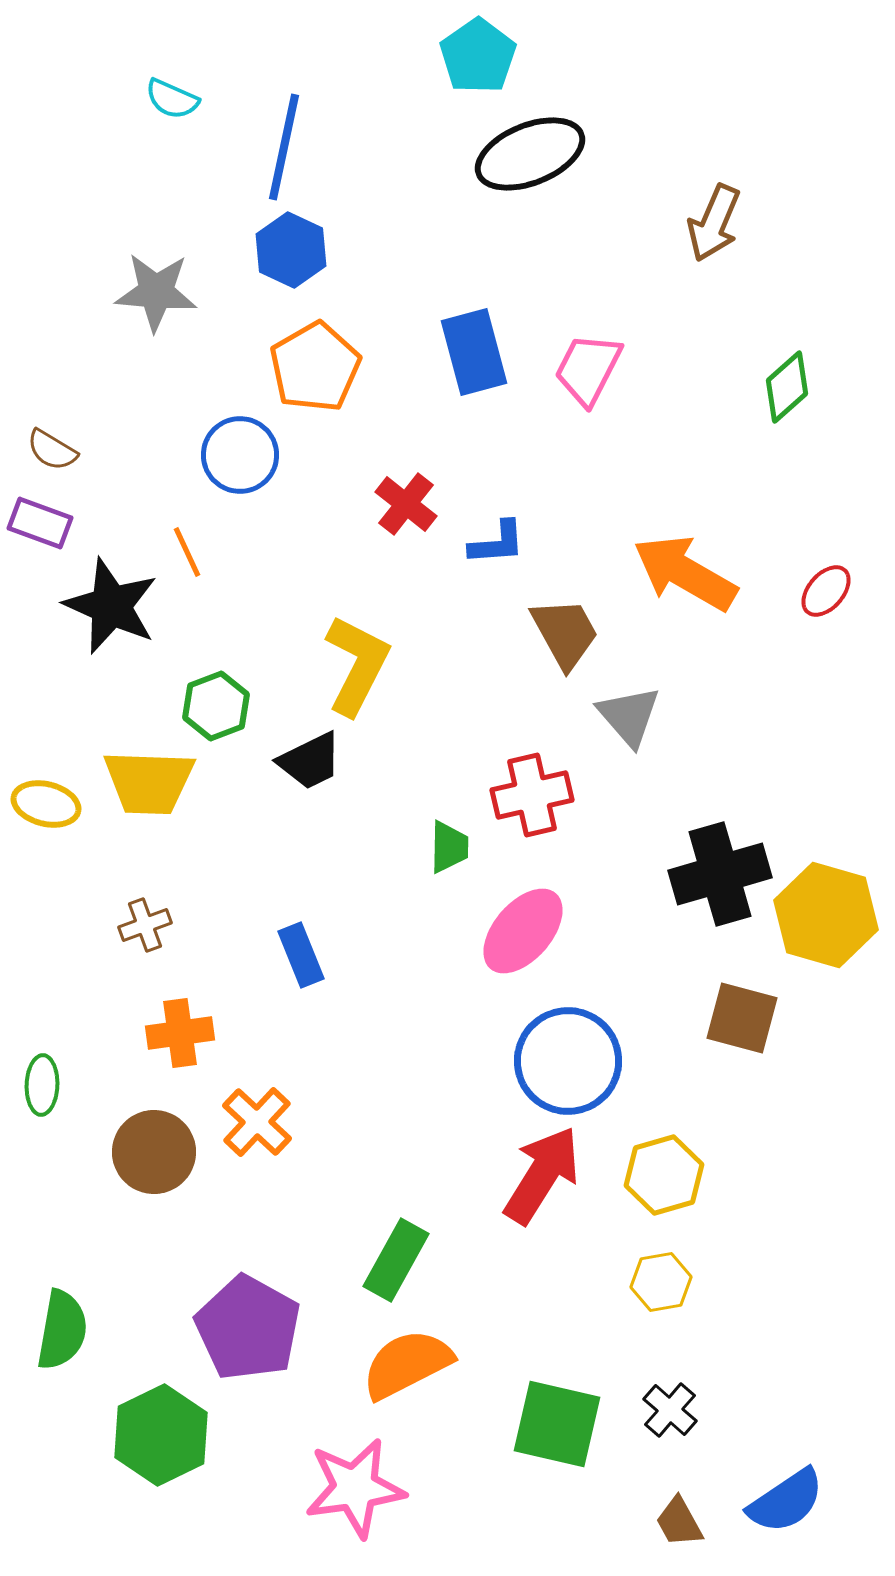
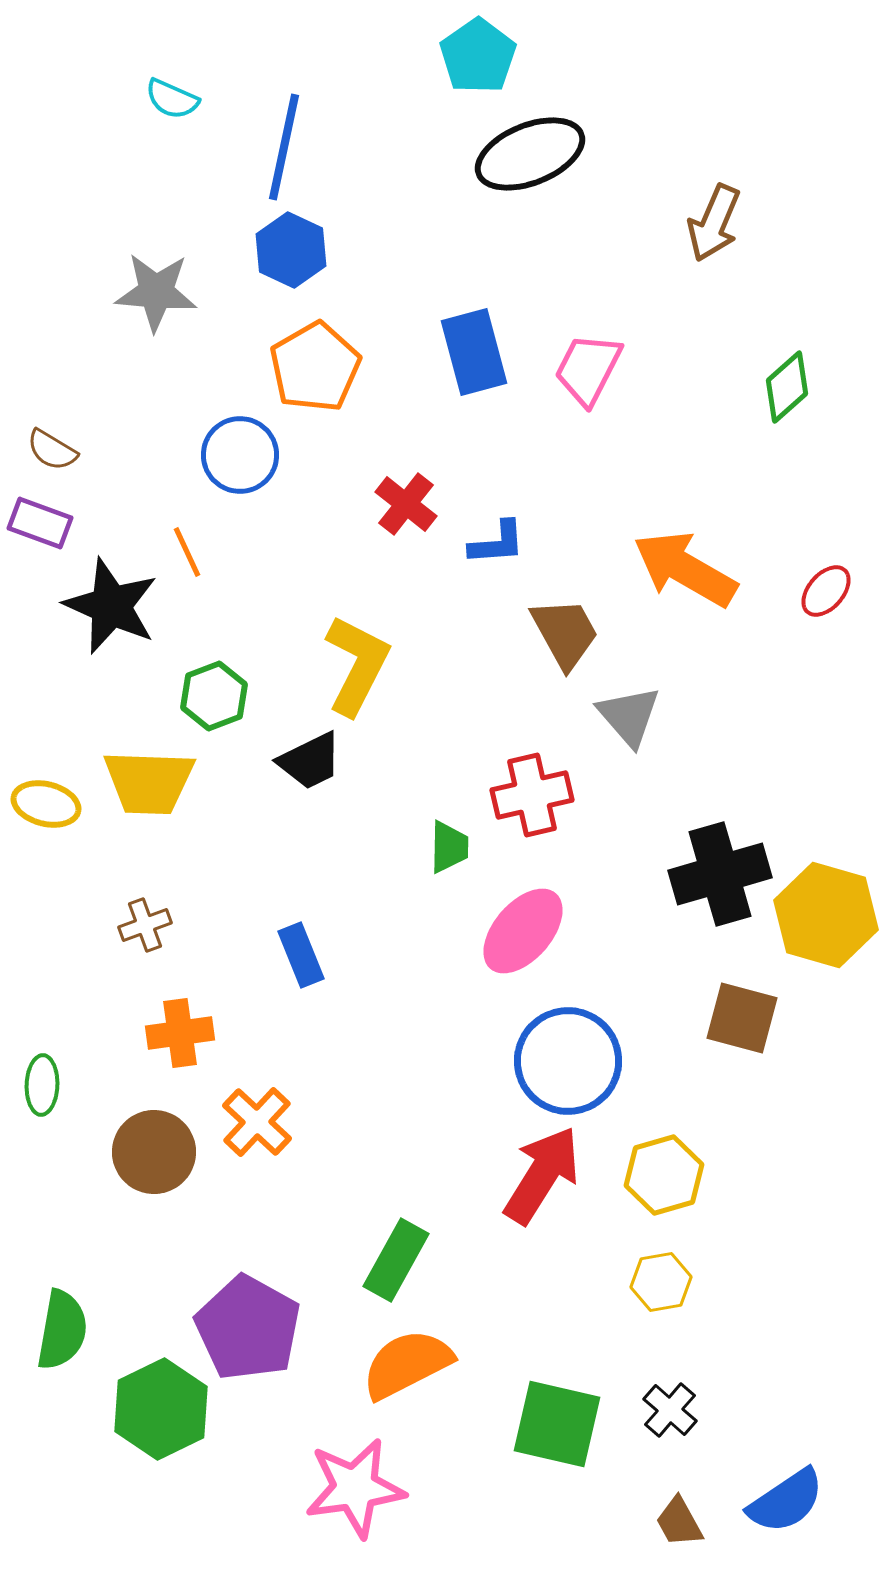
orange arrow at (685, 573): moved 4 px up
green hexagon at (216, 706): moved 2 px left, 10 px up
green hexagon at (161, 1435): moved 26 px up
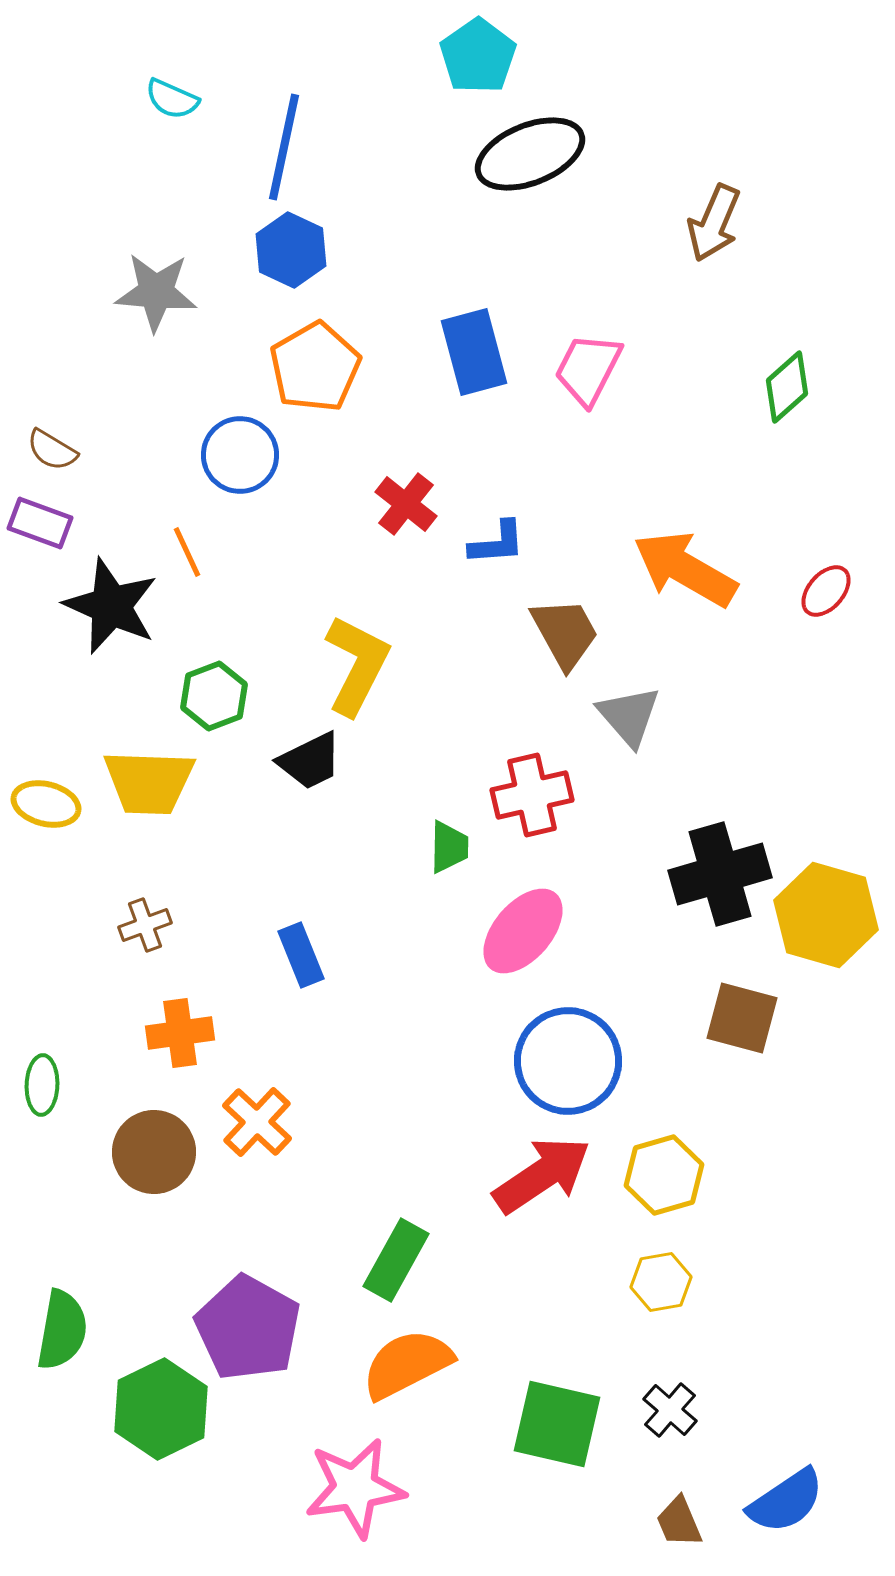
red arrow at (542, 1175): rotated 24 degrees clockwise
brown trapezoid at (679, 1522): rotated 6 degrees clockwise
